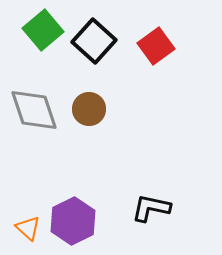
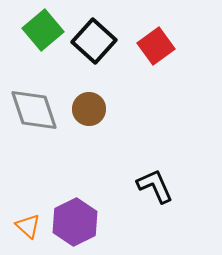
black L-shape: moved 4 px right, 22 px up; rotated 54 degrees clockwise
purple hexagon: moved 2 px right, 1 px down
orange triangle: moved 2 px up
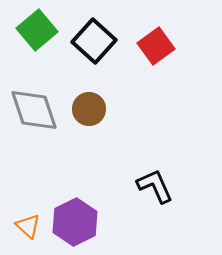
green square: moved 6 px left
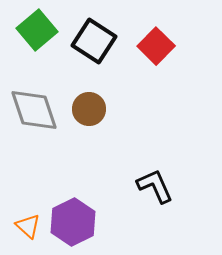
black square: rotated 9 degrees counterclockwise
red square: rotated 9 degrees counterclockwise
purple hexagon: moved 2 px left
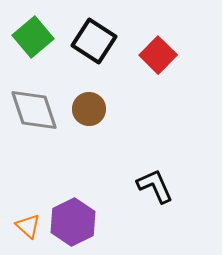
green square: moved 4 px left, 7 px down
red square: moved 2 px right, 9 px down
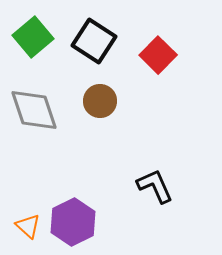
brown circle: moved 11 px right, 8 px up
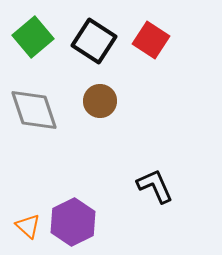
red square: moved 7 px left, 15 px up; rotated 12 degrees counterclockwise
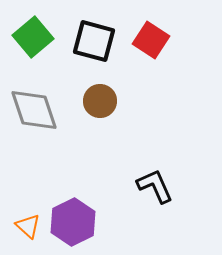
black square: rotated 18 degrees counterclockwise
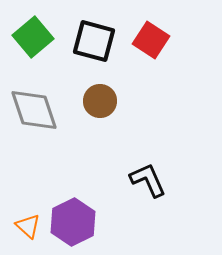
black L-shape: moved 7 px left, 6 px up
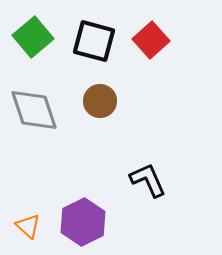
red square: rotated 15 degrees clockwise
purple hexagon: moved 10 px right
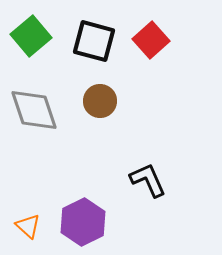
green square: moved 2 px left, 1 px up
